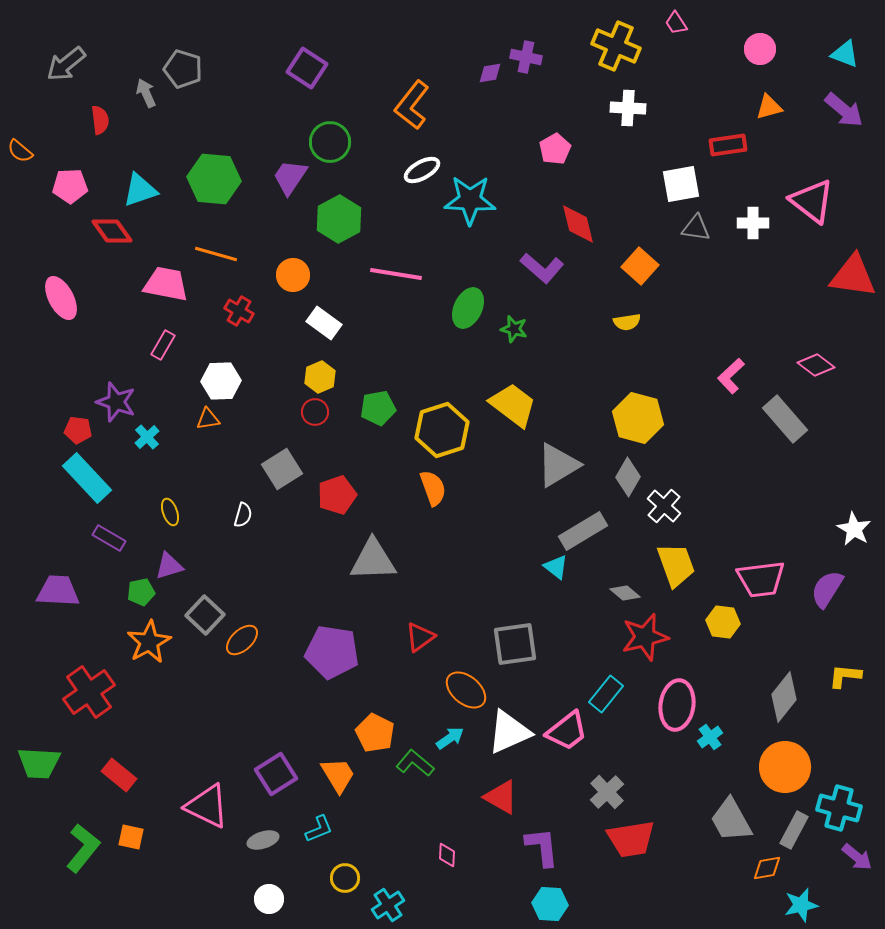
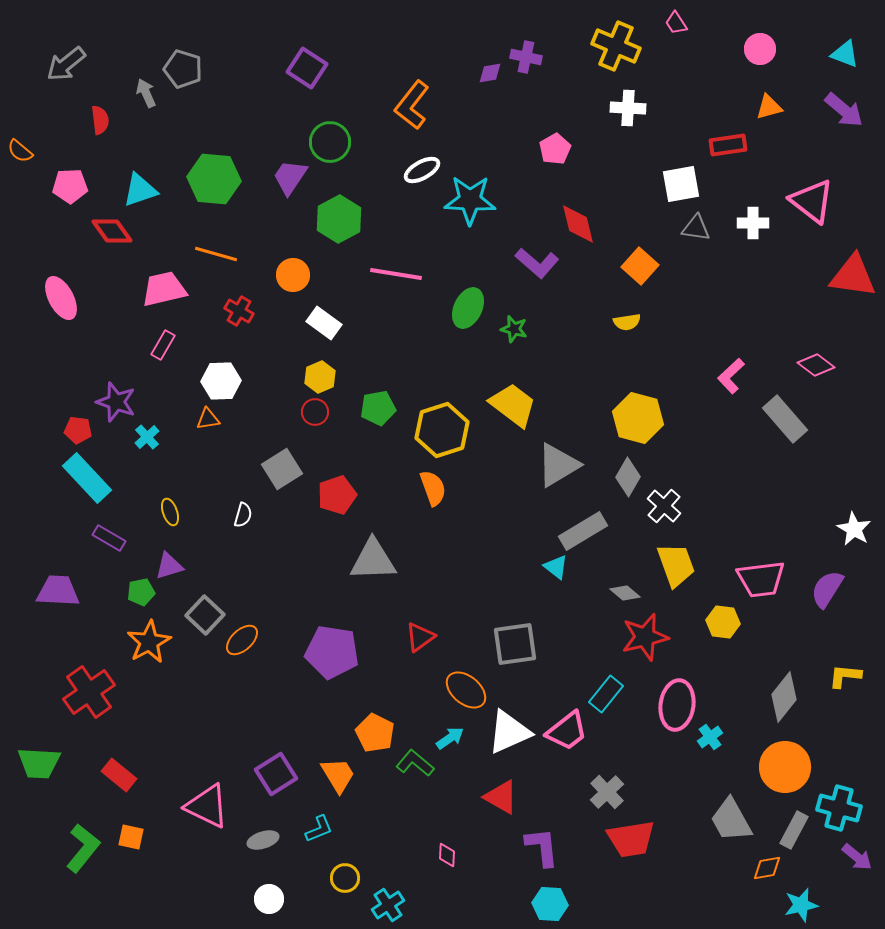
purple L-shape at (542, 268): moved 5 px left, 5 px up
pink trapezoid at (166, 284): moved 2 px left, 5 px down; rotated 24 degrees counterclockwise
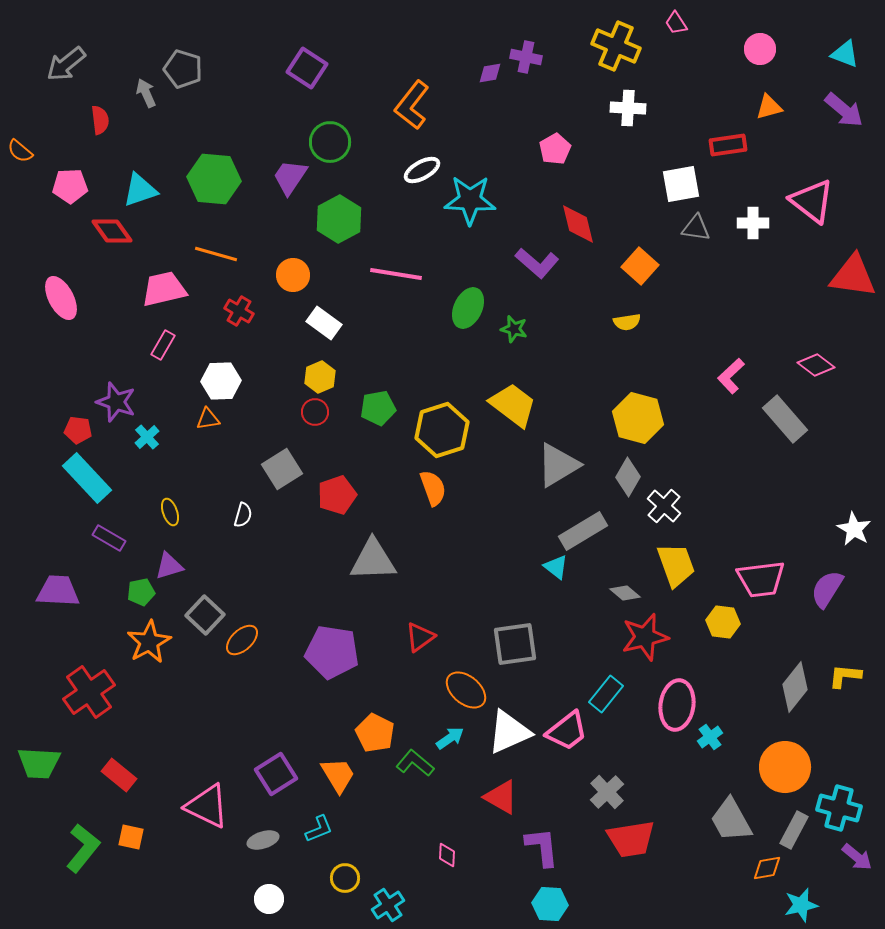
gray diamond at (784, 697): moved 11 px right, 10 px up
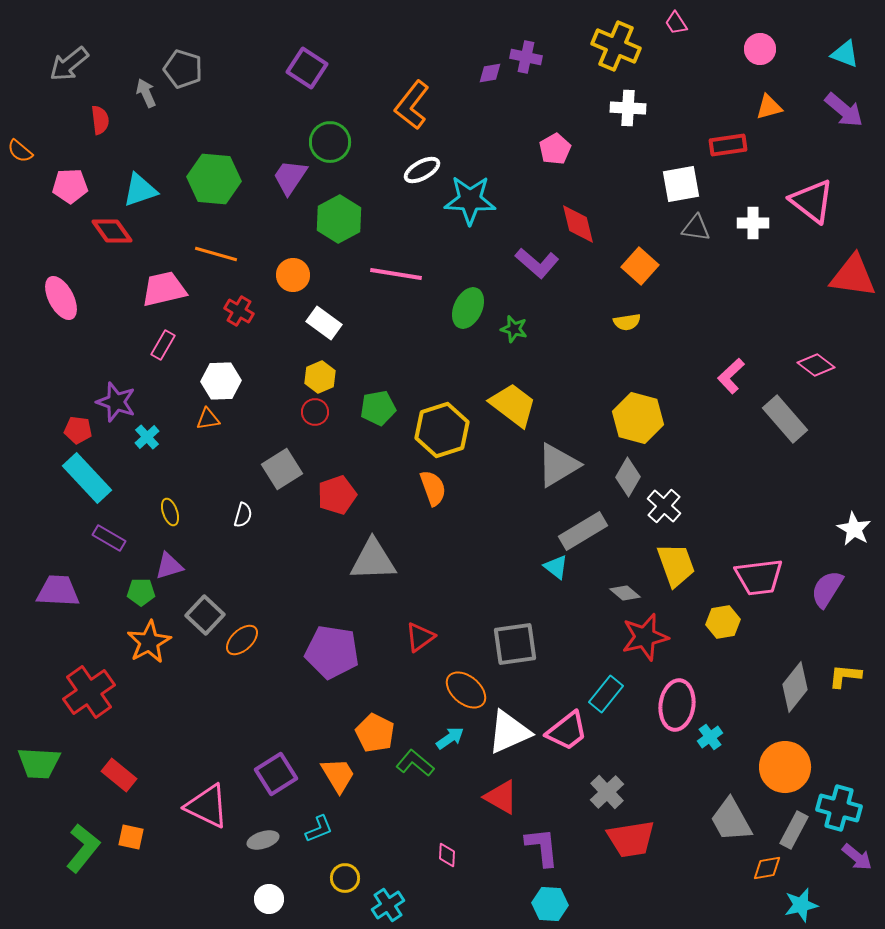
gray arrow at (66, 64): moved 3 px right
pink trapezoid at (761, 579): moved 2 px left, 2 px up
green pentagon at (141, 592): rotated 12 degrees clockwise
yellow hexagon at (723, 622): rotated 16 degrees counterclockwise
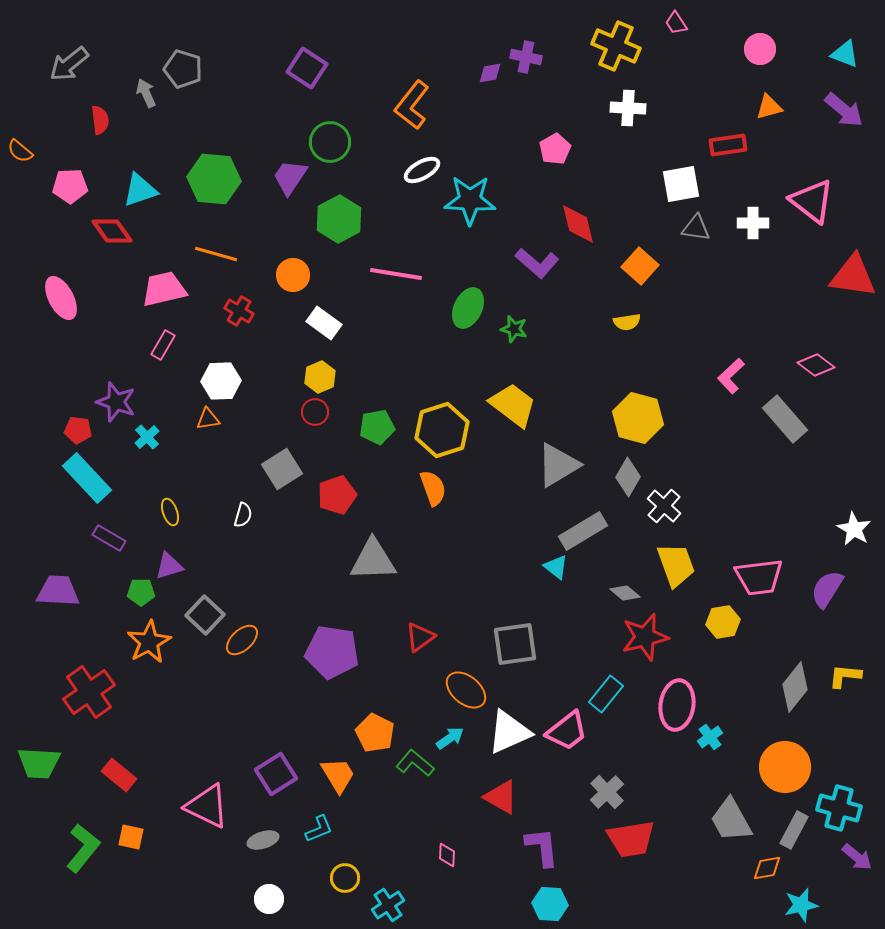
green pentagon at (378, 408): moved 1 px left, 19 px down
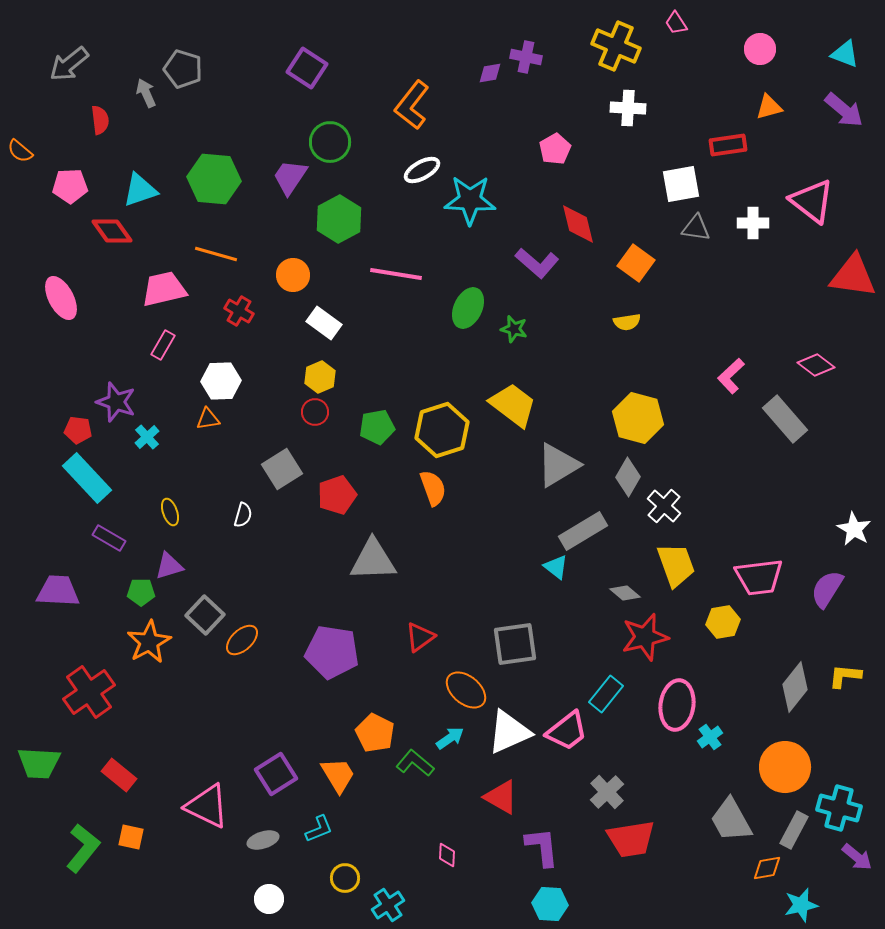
orange square at (640, 266): moved 4 px left, 3 px up; rotated 6 degrees counterclockwise
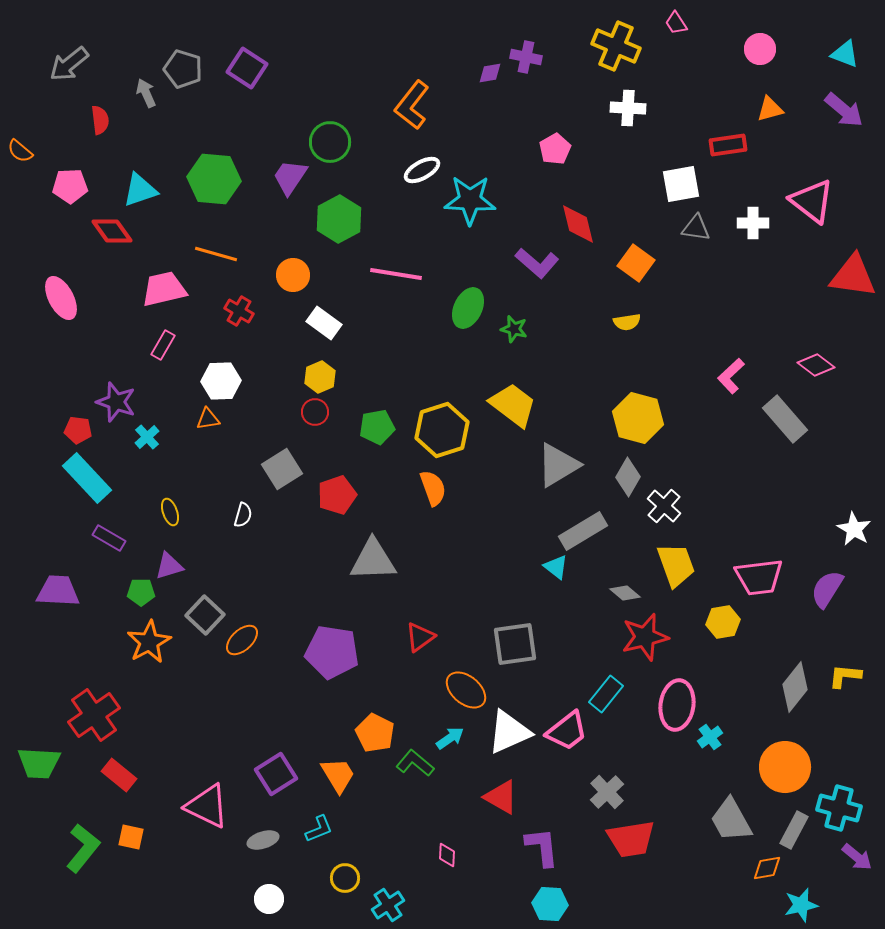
purple square at (307, 68): moved 60 px left
orange triangle at (769, 107): moved 1 px right, 2 px down
red cross at (89, 692): moved 5 px right, 23 px down
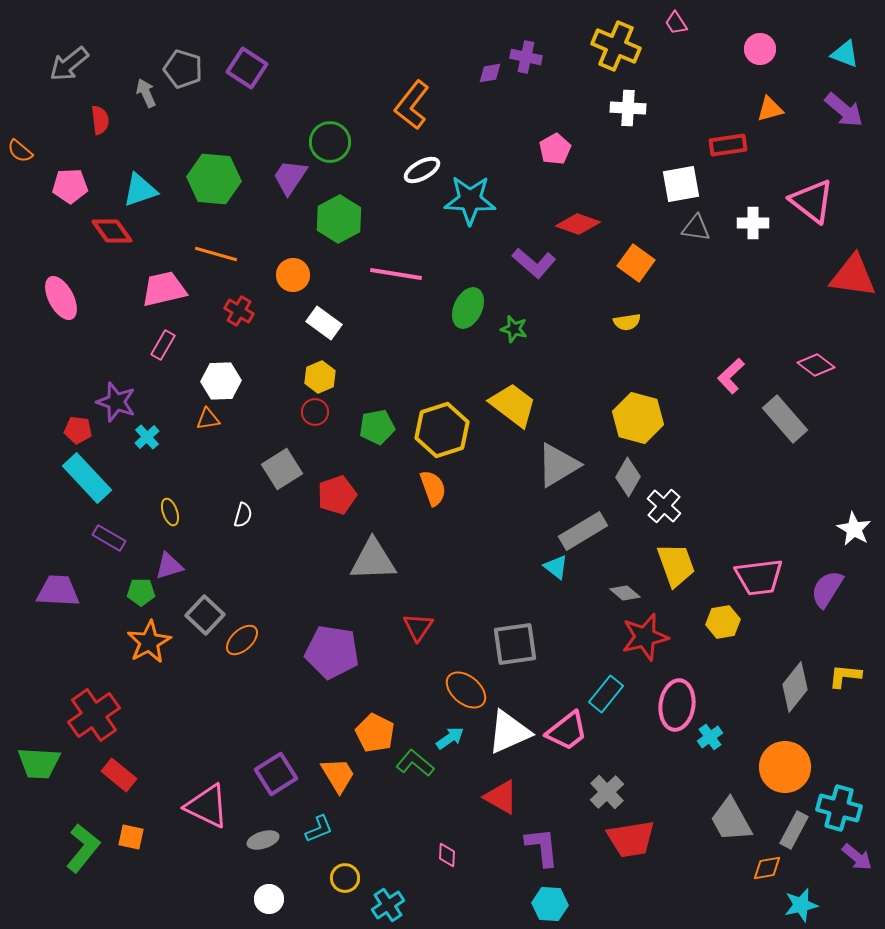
red diamond at (578, 224): rotated 57 degrees counterclockwise
purple L-shape at (537, 263): moved 3 px left
red triangle at (420, 637): moved 2 px left, 10 px up; rotated 20 degrees counterclockwise
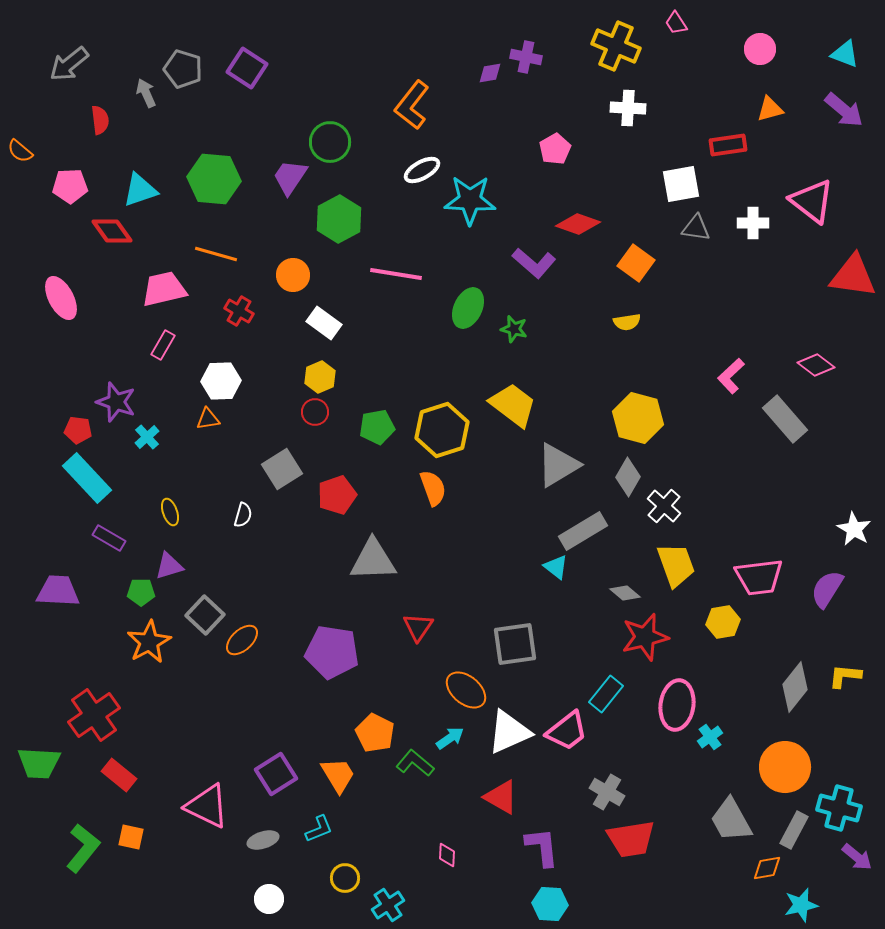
gray cross at (607, 792): rotated 16 degrees counterclockwise
